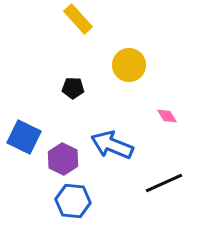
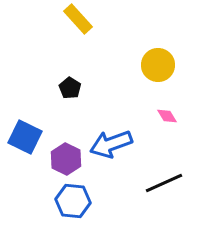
yellow circle: moved 29 px right
black pentagon: moved 3 px left; rotated 30 degrees clockwise
blue square: moved 1 px right
blue arrow: moved 1 px left, 1 px up; rotated 42 degrees counterclockwise
purple hexagon: moved 3 px right
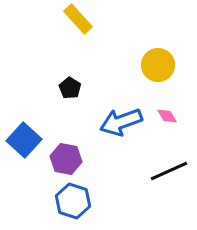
blue square: moved 1 px left, 3 px down; rotated 16 degrees clockwise
blue arrow: moved 10 px right, 22 px up
purple hexagon: rotated 16 degrees counterclockwise
black line: moved 5 px right, 12 px up
blue hexagon: rotated 12 degrees clockwise
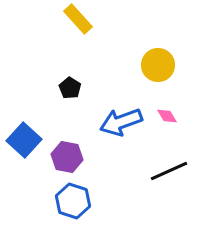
purple hexagon: moved 1 px right, 2 px up
